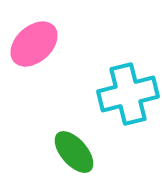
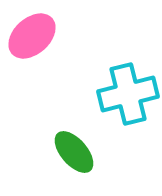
pink ellipse: moved 2 px left, 8 px up
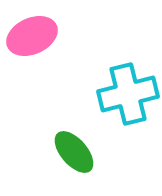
pink ellipse: rotated 18 degrees clockwise
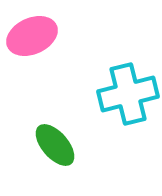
green ellipse: moved 19 px left, 7 px up
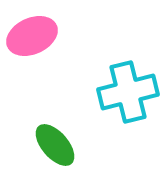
cyan cross: moved 2 px up
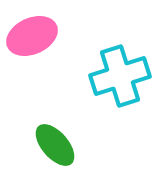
cyan cross: moved 8 px left, 16 px up; rotated 4 degrees counterclockwise
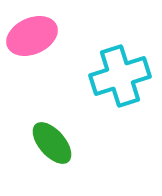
green ellipse: moved 3 px left, 2 px up
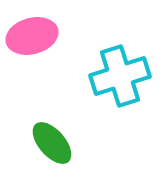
pink ellipse: rotated 9 degrees clockwise
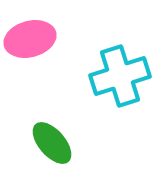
pink ellipse: moved 2 px left, 3 px down
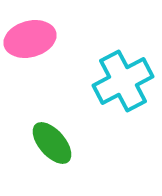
cyan cross: moved 3 px right, 5 px down; rotated 10 degrees counterclockwise
